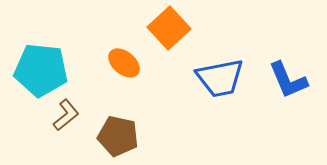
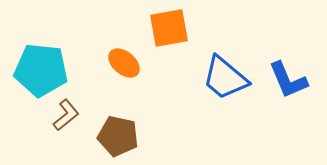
orange square: rotated 33 degrees clockwise
blue trapezoid: moved 5 px right; rotated 51 degrees clockwise
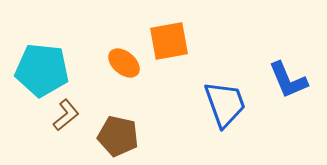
orange square: moved 13 px down
cyan pentagon: moved 1 px right
blue trapezoid: moved 26 px down; rotated 150 degrees counterclockwise
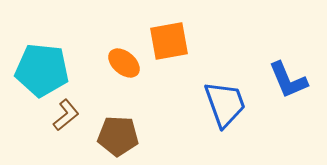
brown pentagon: rotated 9 degrees counterclockwise
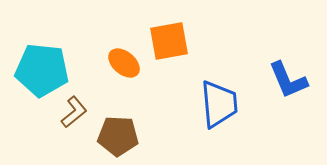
blue trapezoid: moved 6 px left; rotated 15 degrees clockwise
brown L-shape: moved 8 px right, 3 px up
